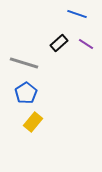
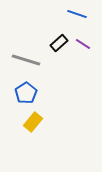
purple line: moved 3 px left
gray line: moved 2 px right, 3 px up
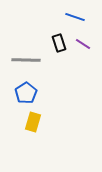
blue line: moved 2 px left, 3 px down
black rectangle: rotated 66 degrees counterclockwise
gray line: rotated 16 degrees counterclockwise
yellow rectangle: rotated 24 degrees counterclockwise
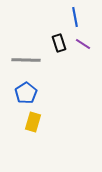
blue line: rotated 60 degrees clockwise
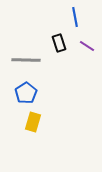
purple line: moved 4 px right, 2 px down
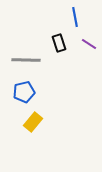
purple line: moved 2 px right, 2 px up
blue pentagon: moved 2 px left, 1 px up; rotated 20 degrees clockwise
yellow rectangle: rotated 24 degrees clockwise
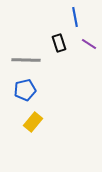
blue pentagon: moved 1 px right, 2 px up
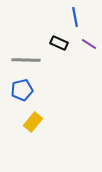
black rectangle: rotated 48 degrees counterclockwise
blue pentagon: moved 3 px left
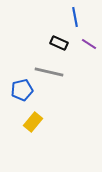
gray line: moved 23 px right, 12 px down; rotated 12 degrees clockwise
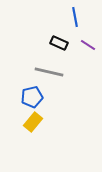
purple line: moved 1 px left, 1 px down
blue pentagon: moved 10 px right, 7 px down
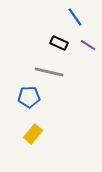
blue line: rotated 24 degrees counterclockwise
blue pentagon: moved 3 px left; rotated 10 degrees clockwise
yellow rectangle: moved 12 px down
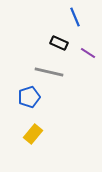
blue line: rotated 12 degrees clockwise
purple line: moved 8 px down
blue pentagon: rotated 15 degrees counterclockwise
